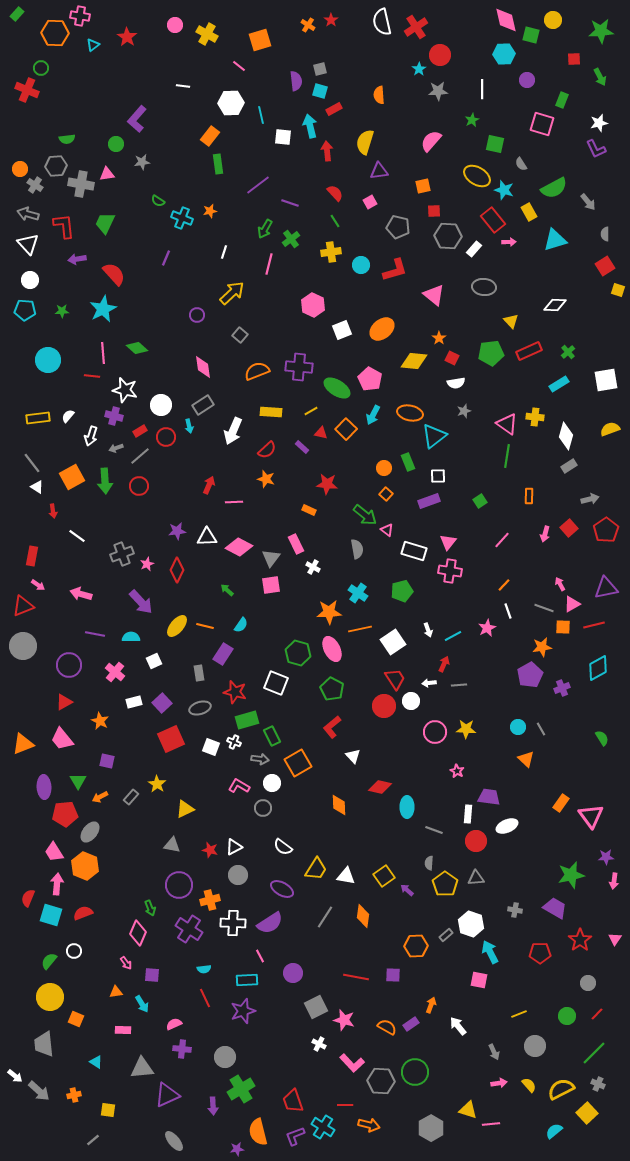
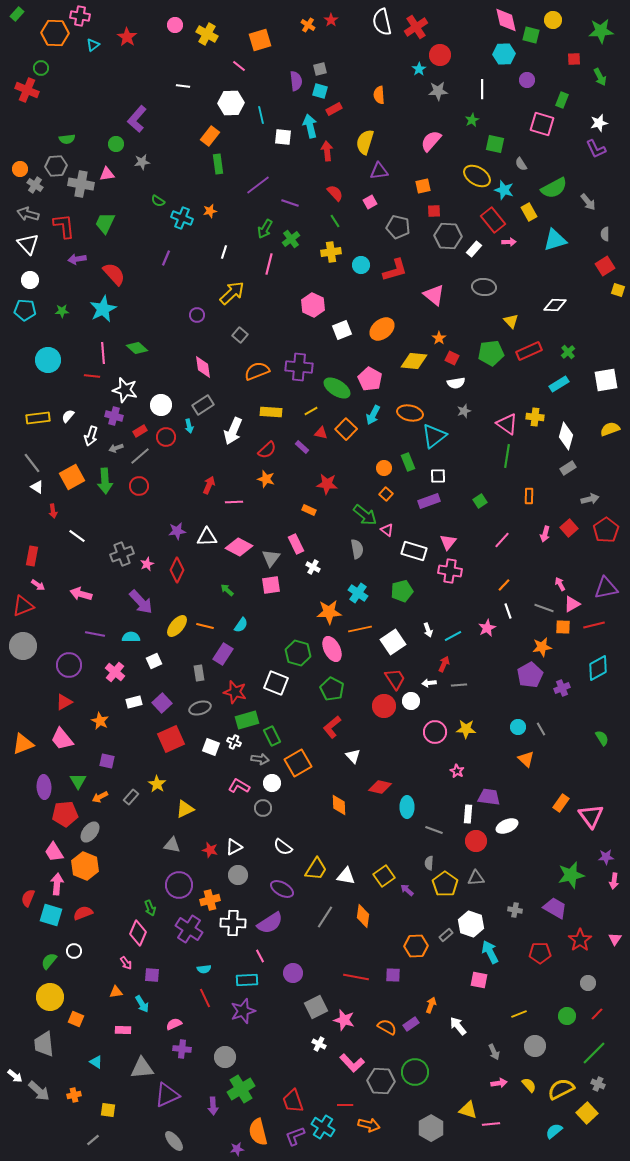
gray rectangle at (569, 466): moved 1 px left, 2 px down
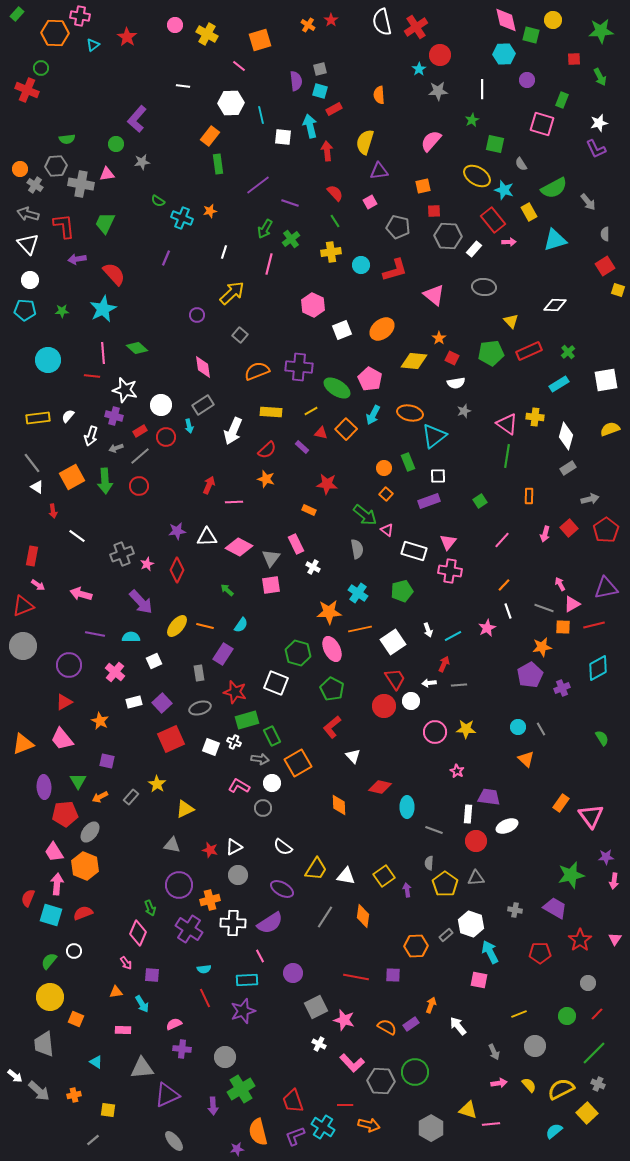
purple arrow at (407, 890): rotated 40 degrees clockwise
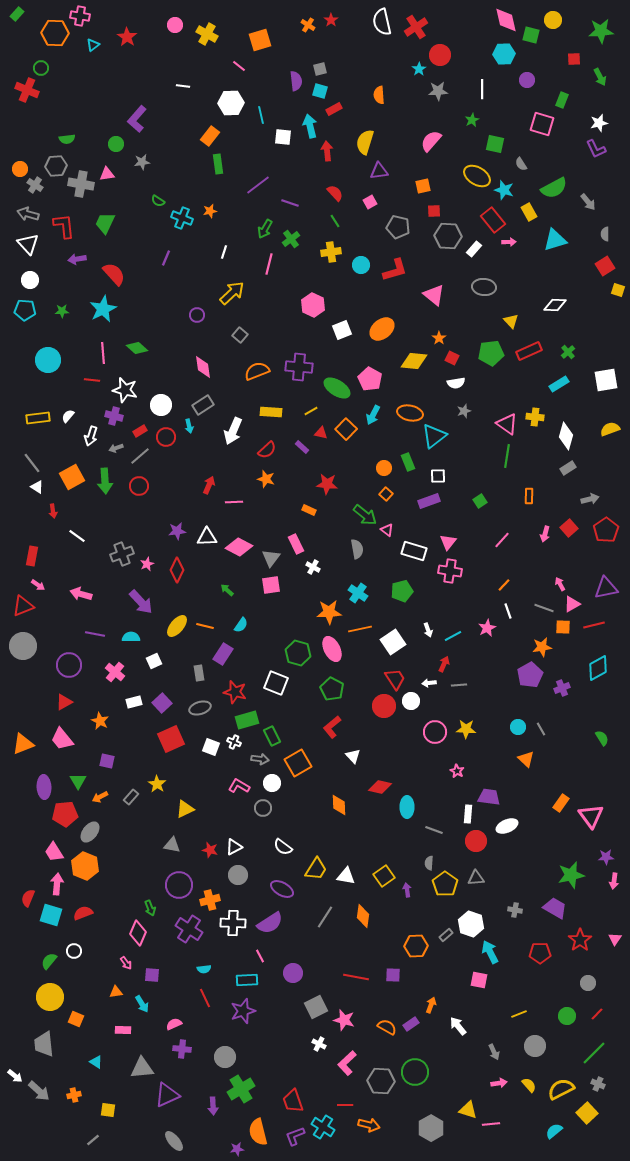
red line at (92, 376): moved 4 px down
pink L-shape at (352, 1063): moved 5 px left; rotated 90 degrees clockwise
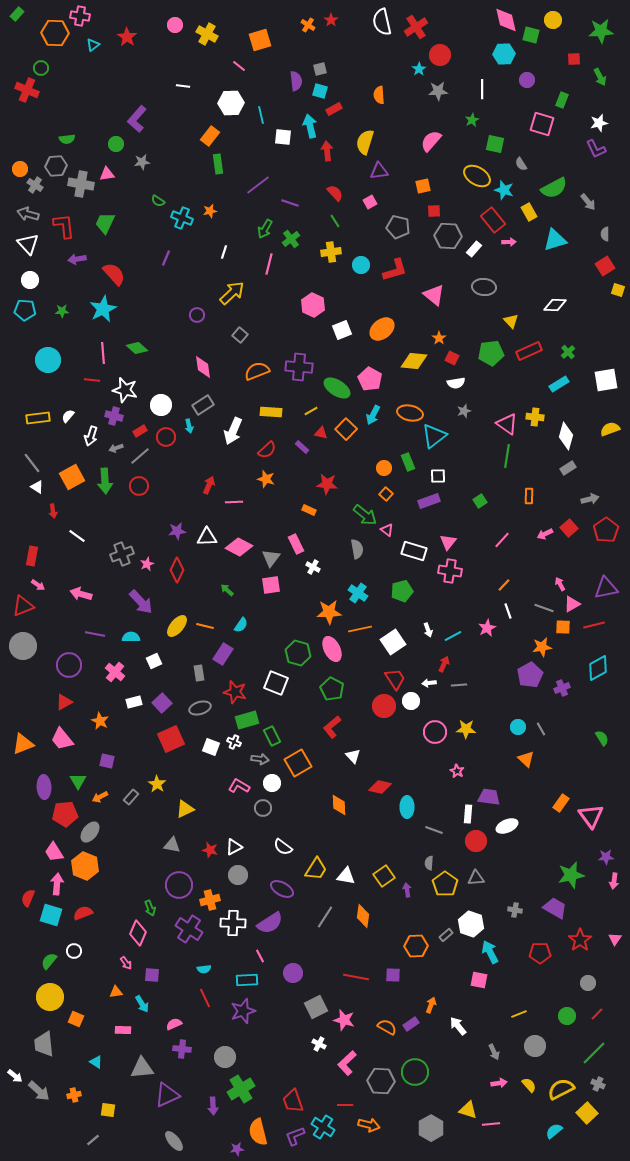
pink arrow at (545, 534): rotated 49 degrees clockwise
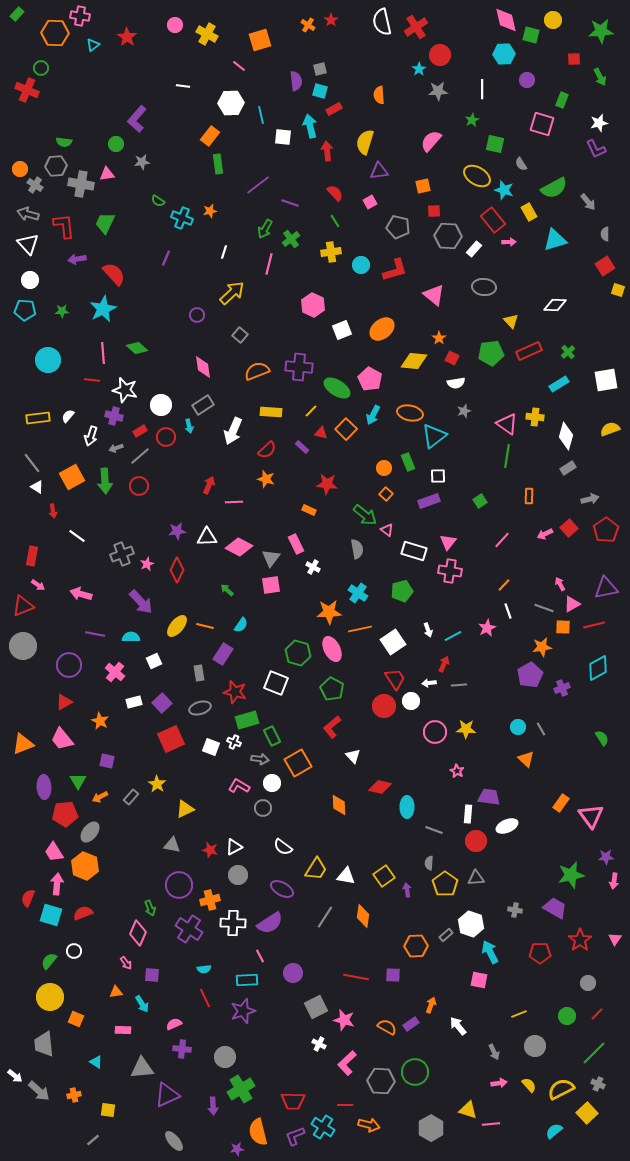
green semicircle at (67, 139): moved 3 px left, 3 px down; rotated 14 degrees clockwise
yellow line at (311, 411): rotated 16 degrees counterclockwise
red trapezoid at (293, 1101): rotated 70 degrees counterclockwise
